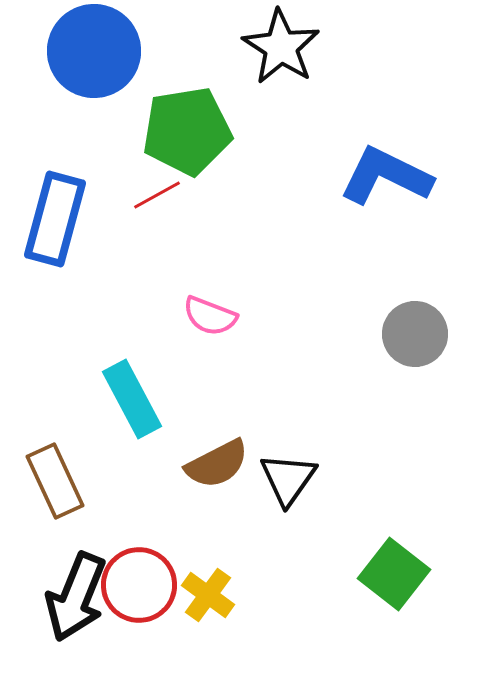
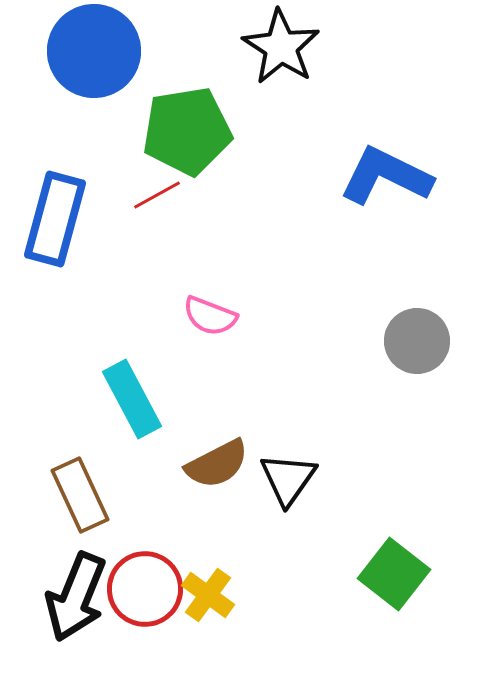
gray circle: moved 2 px right, 7 px down
brown rectangle: moved 25 px right, 14 px down
red circle: moved 6 px right, 4 px down
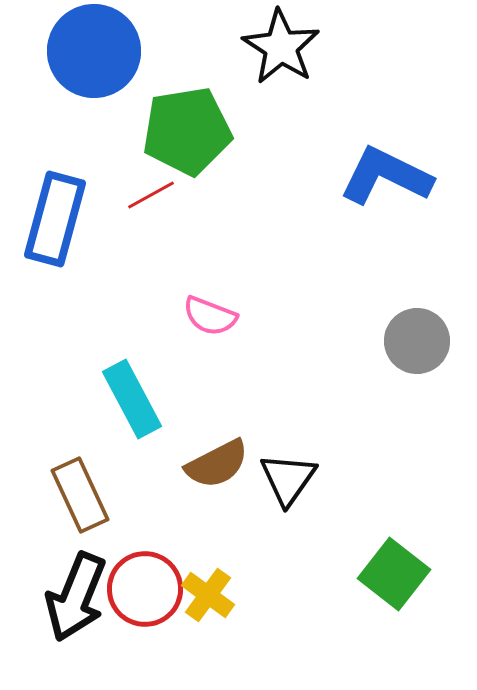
red line: moved 6 px left
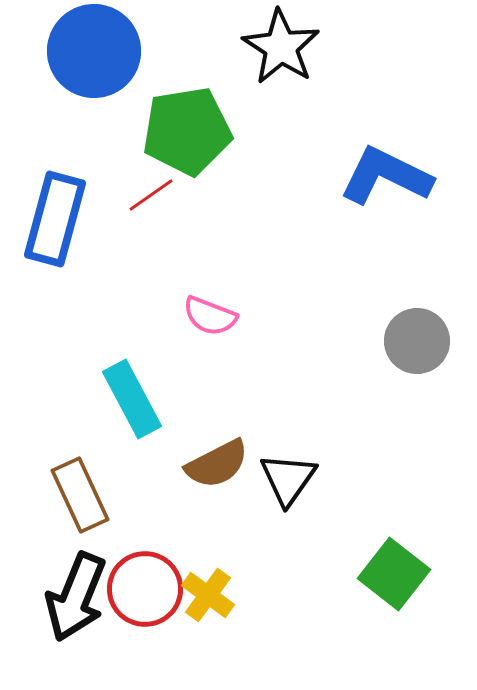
red line: rotated 6 degrees counterclockwise
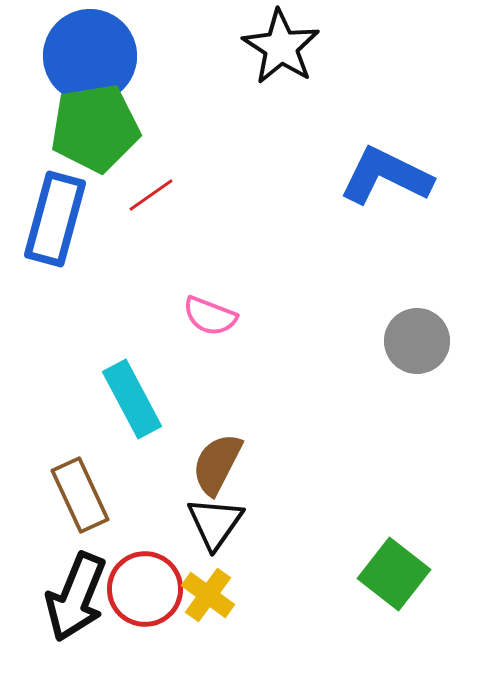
blue circle: moved 4 px left, 5 px down
green pentagon: moved 92 px left, 3 px up
brown semicircle: rotated 144 degrees clockwise
black triangle: moved 73 px left, 44 px down
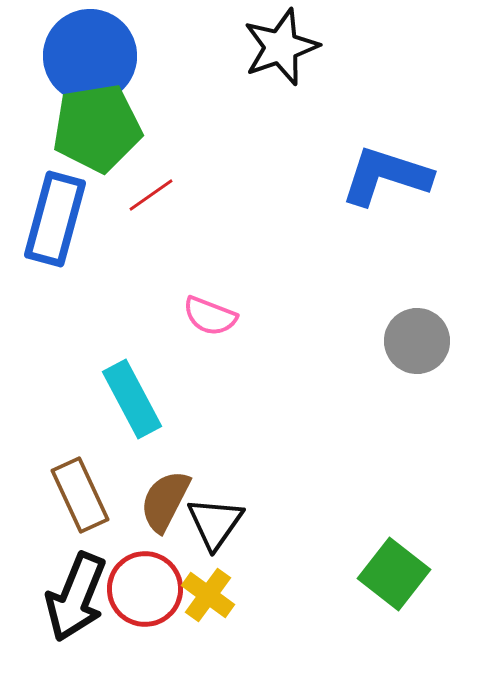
black star: rotated 20 degrees clockwise
green pentagon: moved 2 px right
blue L-shape: rotated 8 degrees counterclockwise
brown semicircle: moved 52 px left, 37 px down
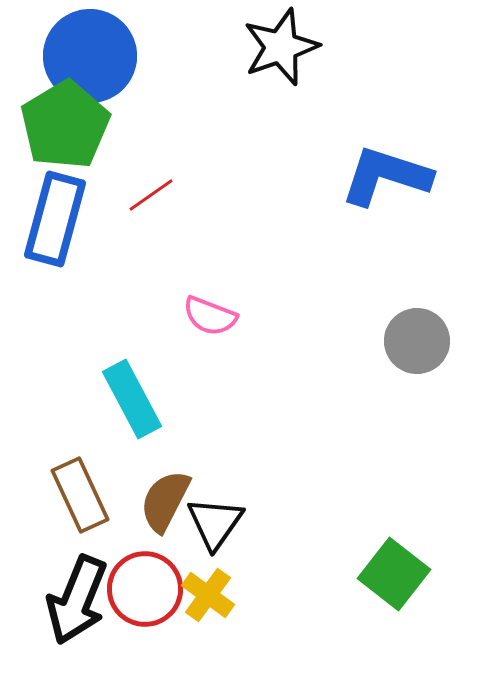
green pentagon: moved 32 px left, 3 px up; rotated 22 degrees counterclockwise
black arrow: moved 1 px right, 3 px down
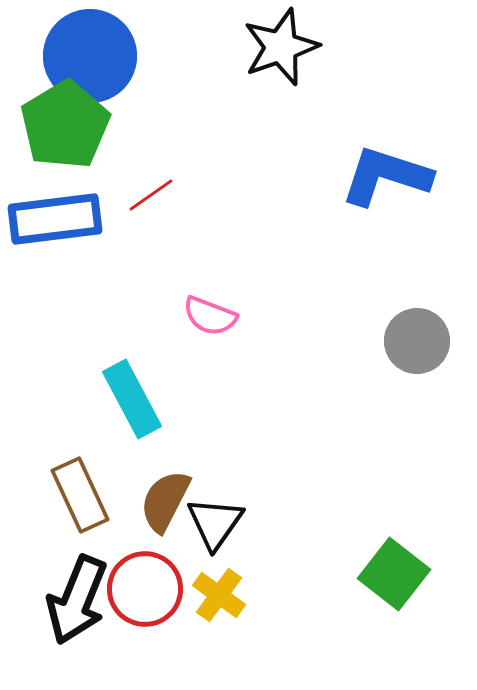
blue rectangle: rotated 68 degrees clockwise
yellow cross: moved 11 px right
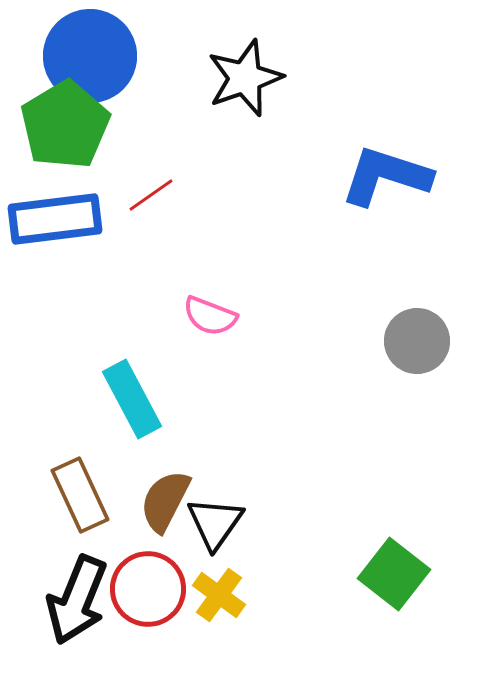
black star: moved 36 px left, 31 px down
red circle: moved 3 px right
